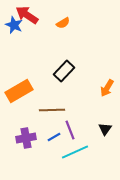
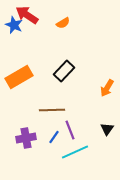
orange rectangle: moved 14 px up
black triangle: moved 2 px right
blue line: rotated 24 degrees counterclockwise
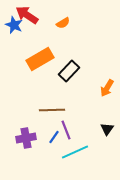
black rectangle: moved 5 px right
orange rectangle: moved 21 px right, 18 px up
purple line: moved 4 px left
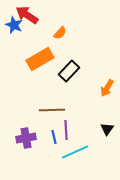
orange semicircle: moved 3 px left, 10 px down; rotated 16 degrees counterclockwise
purple line: rotated 18 degrees clockwise
blue line: rotated 48 degrees counterclockwise
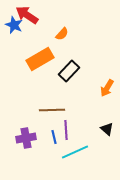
orange semicircle: moved 2 px right, 1 px down
black triangle: rotated 24 degrees counterclockwise
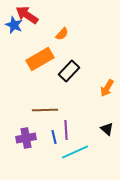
brown line: moved 7 px left
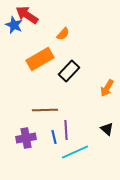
orange semicircle: moved 1 px right
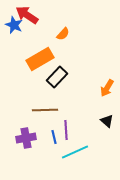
black rectangle: moved 12 px left, 6 px down
black triangle: moved 8 px up
